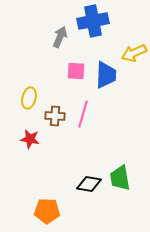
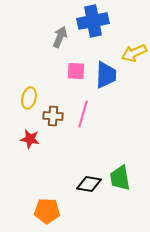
brown cross: moved 2 px left
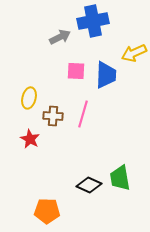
gray arrow: rotated 40 degrees clockwise
red star: rotated 18 degrees clockwise
black diamond: moved 1 px down; rotated 15 degrees clockwise
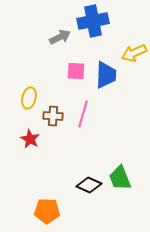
green trapezoid: rotated 12 degrees counterclockwise
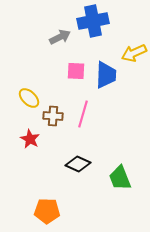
yellow ellipse: rotated 60 degrees counterclockwise
black diamond: moved 11 px left, 21 px up
